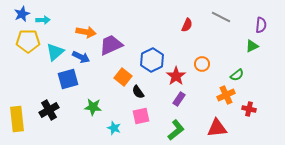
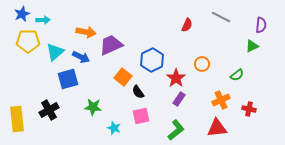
red star: moved 2 px down
orange cross: moved 5 px left, 5 px down
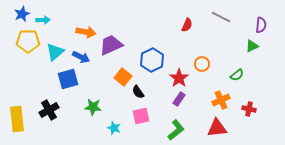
red star: moved 3 px right
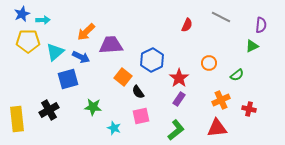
orange arrow: rotated 126 degrees clockwise
purple trapezoid: rotated 20 degrees clockwise
orange circle: moved 7 px right, 1 px up
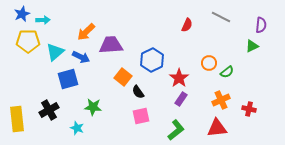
green semicircle: moved 10 px left, 3 px up
purple rectangle: moved 2 px right
cyan star: moved 37 px left
